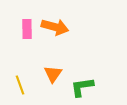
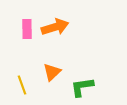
orange arrow: rotated 32 degrees counterclockwise
orange triangle: moved 1 px left, 2 px up; rotated 12 degrees clockwise
yellow line: moved 2 px right
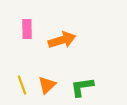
orange arrow: moved 7 px right, 13 px down
orange triangle: moved 5 px left, 13 px down
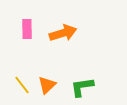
orange arrow: moved 1 px right, 7 px up
yellow line: rotated 18 degrees counterclockwise
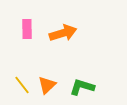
green L-shape: rotated 25 degrees clockwise
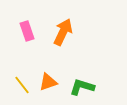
pink rectangle: moved 2 px down; rotated 18 degrees counterclockwise
orange arrow: moved 1 px up; rotated 48 degrees counterclockwise
orange triangle: moved 1 px right, 3 px up; rotated 24 degrees clockwise
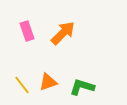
orange arrow: moved 1 px down; rotated 20 degrees clockwise
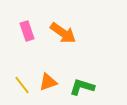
orange arrow: rotated 80 degrees clockwise
